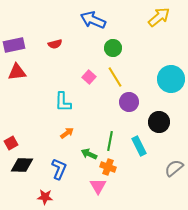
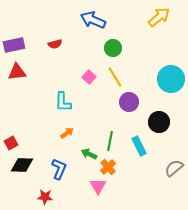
orange cross: rotated 28 degrees clockwise
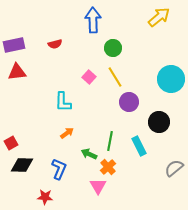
blue arrow: rotated 65 degrees clockwise
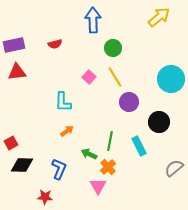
orange arrow: moved 2 px up
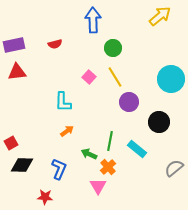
yellow arrow: moved 1 px right, 1 px up
cyan rectangle: moved 2 px left, 3 px down; rotated 24 degrees counterclockwise
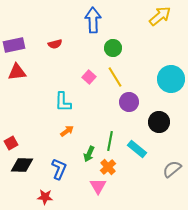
green arrow: rotated 91 degrees counterclockwise
gray semicircle: moved 2 px left, 1 px down
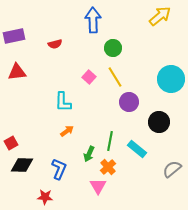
purple rectangle: moved 9 px up
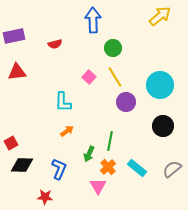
cyan circle: moved 11 px left, 6 px down
purple circle: moved 3 px left
black circle: moved 4 px right, 4 px down
cyan rectangle: moved 19 px down
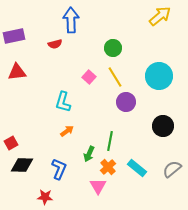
blue arrow: moved 22 px left
cyan circle: moved 1 px left, 9 px up
cyan L-shape: rotated 15 degrees clockwise
